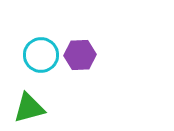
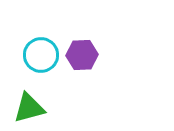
purple hexagon: moved 2 px right
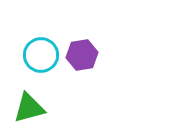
purple hexagon: rotated 8 degrees counterclockwise
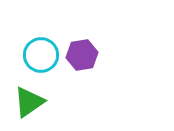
green triangle: moved 6 px up; rotated 20 degrees counterclockwise
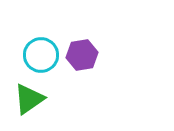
green triangle: moved 3 px up
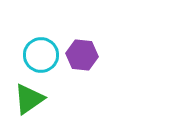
purple hexagon: rotated 16 degrees clockwise
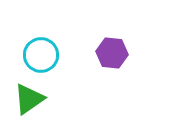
purple hexagon: moved 30 px right, 2 px up
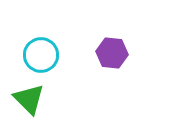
green triangle: rotated 40 degrees counterclockwise
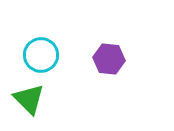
purple hexagon: moved 3 px left, 6 px down
